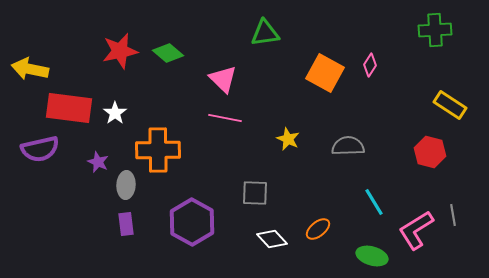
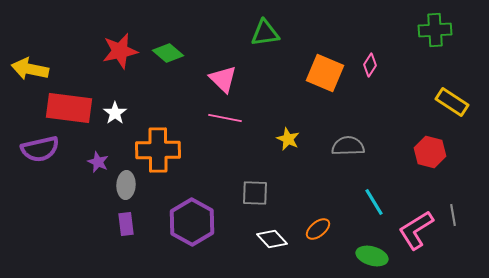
orange square: rotated 6 degrees counterclockwise
yellow rectangle: moved 2 px right, 3 px up
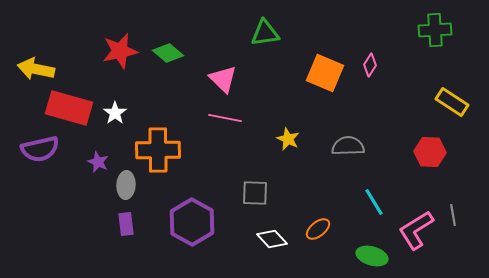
yellow arrow: moved 6 px right
red rectangle: rotated 9 degrees clockwise
red hexagon: rotated 12 degrees counterclockwise
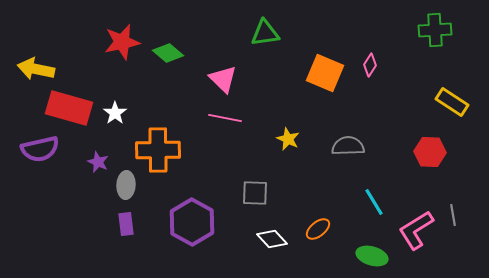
red star: moved 2 px right, 9 px up
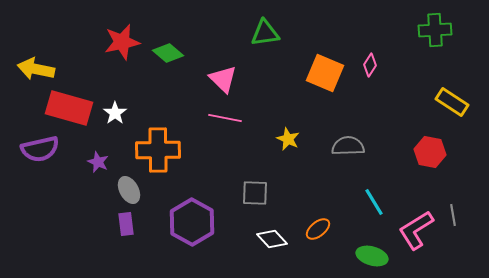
red hexagon: rotated 8 degrees clockwise
gray ellipse: moved 3 px right, 5 px down; rotated 32 degrees counterclockwise
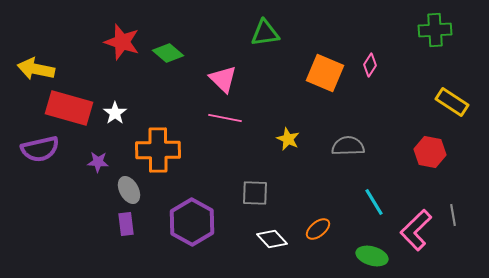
red star: rotated 30 degrees clockwise
purple star: rotated 20 degrees counterclockwise
pink L-shape: rotated 12 degrees counterclockwise
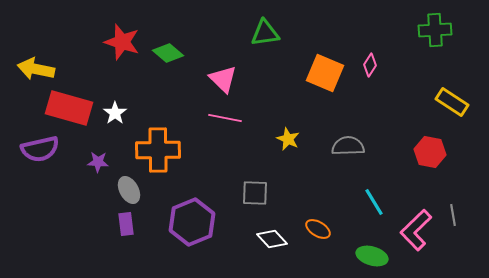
purple hexagon: rotated 9 degrees clockwise
orange ellipse: rotated 70 degrees clockwise
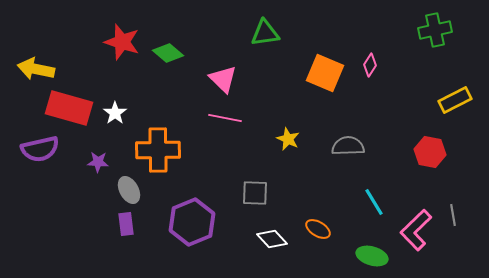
green cross: rotated 8 degrees counterclockwise
yellow rectangle: moved 3 px right, 2 px up; rotated 60 degrees counterclockwise
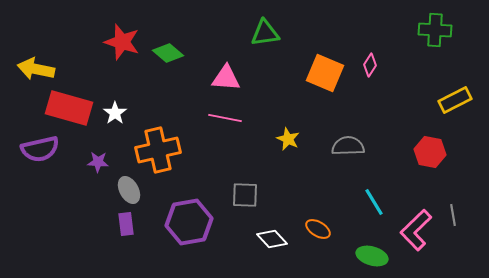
green cross: rotated 16 degrees clockwise
pink triangle: moved 3 px right, 1 px up; rotated 40 degrees counterclockwise
orange cross: rotated 12 degrees counterclockwise
gray square: moved 10 px left, 2 px down
purple hexagon: moved 3 px left; rotated 12 degrees clockwise
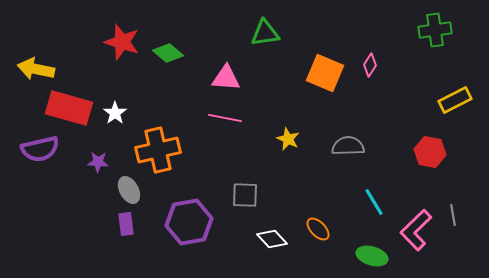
green cross: rotated 12 degrees counterclockwise
orange ellipse: rotated 15 degrees clockwise
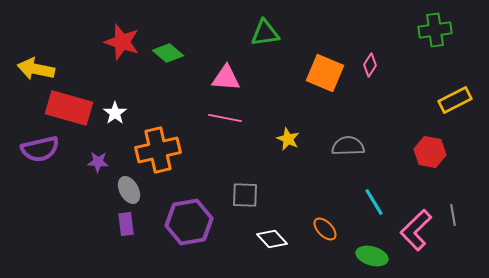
orange ellipse: moved 7 px right
